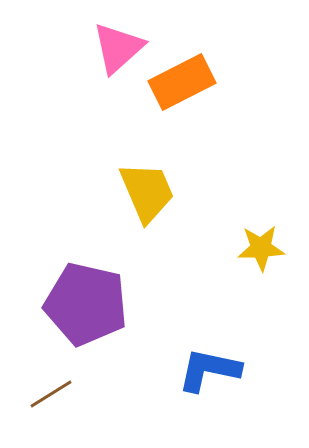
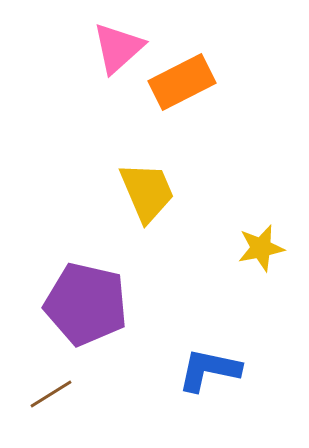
yellow star: rotated 9 degrees counterclockwise
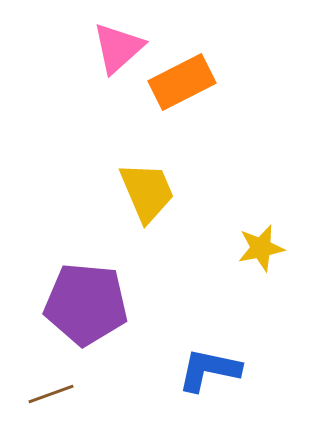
purple pentagon: rotated 8 degrees counterclockwise
brown line: rotated 12 degrees clockwise
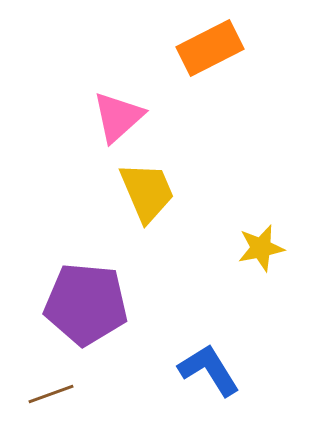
pink triangle: moved 69 px down
orange rectangle: moved 28 px right, 34 px up
blue L-shape: rotated 46 degrees clockwise
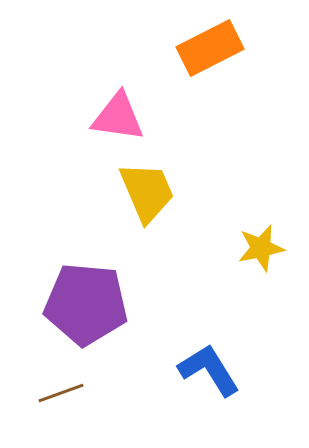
pink triangle: rotated 50 degrees clockwise
brown line: moved 10 px right, 1 px up
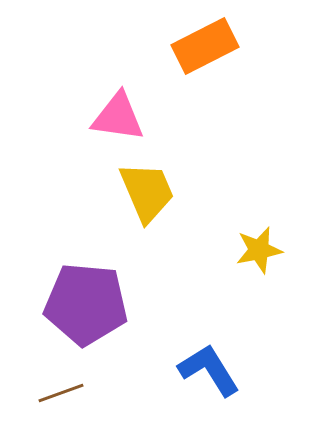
orange rectangle: moved 5 px left, 2 px up
yellow star: moved 2 px left, 2 px down
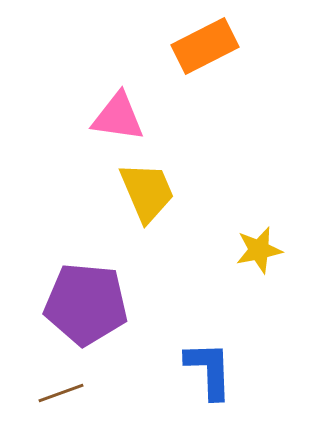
blue L-shape: rotated 30 degrees clockwise
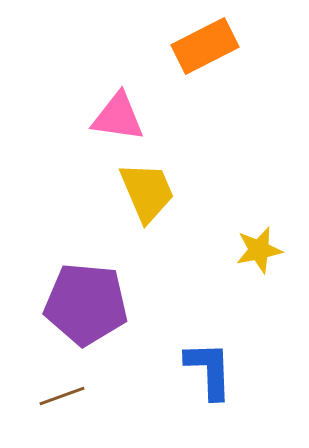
brown line: moved 1 px right, 3 px down
